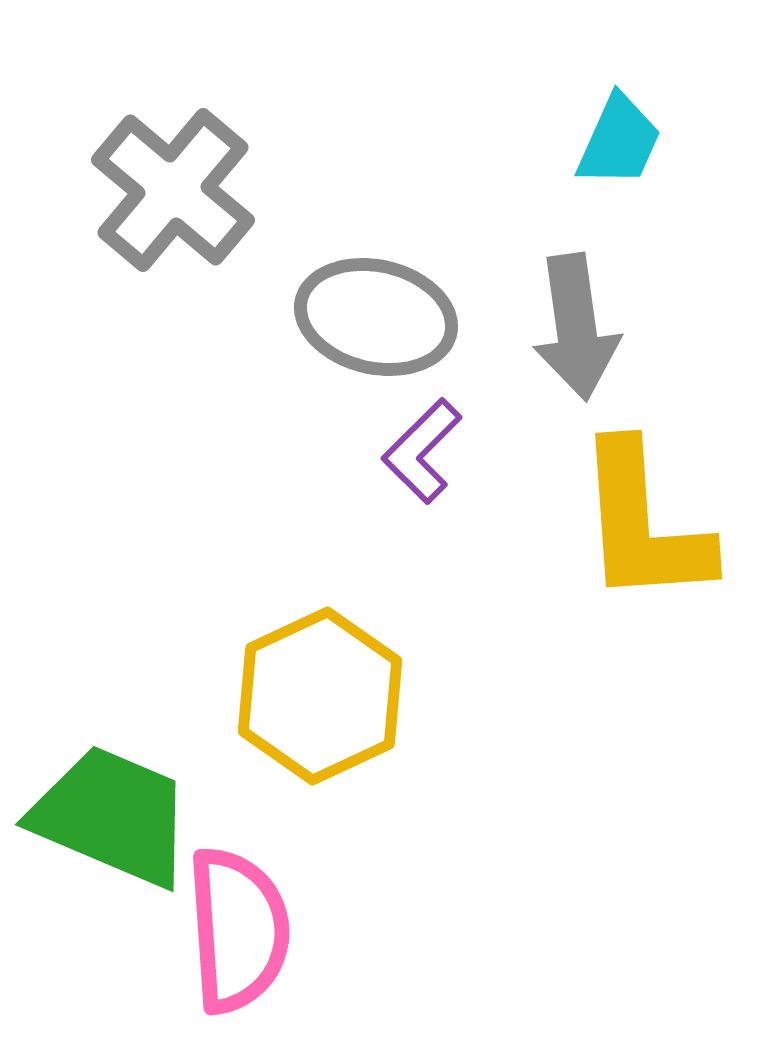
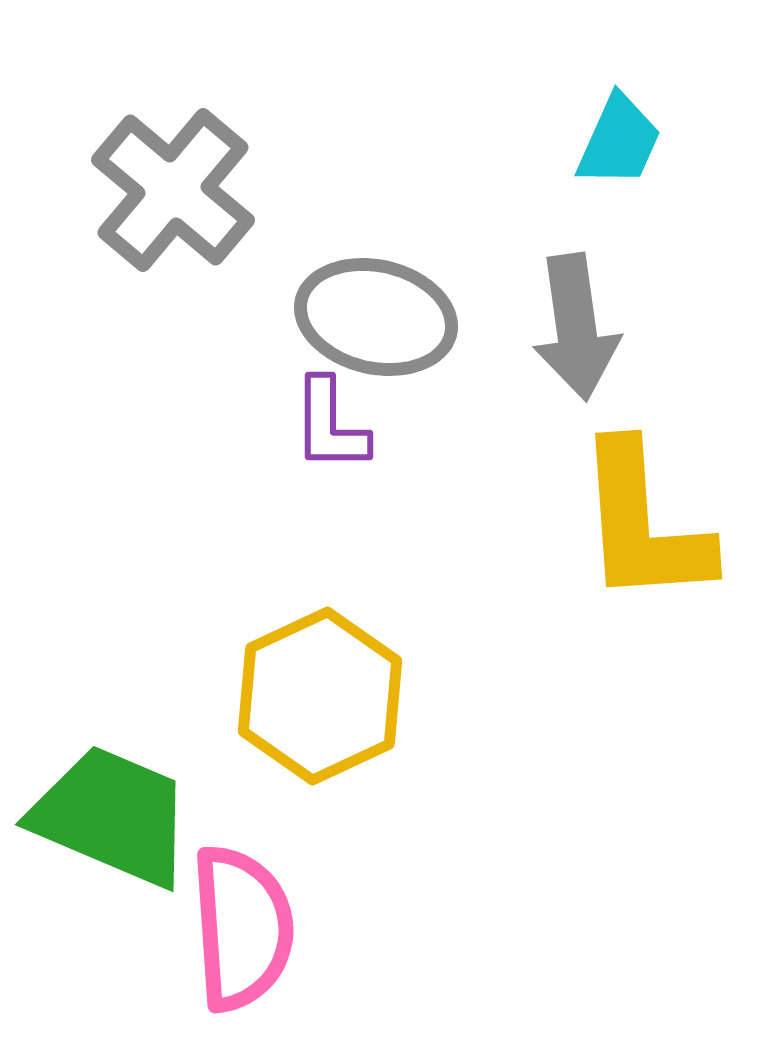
purple L-shape: moved 92 px left, 26 px up; rotated 45 degrees counterclockwise
pink semicircle: moved 4 px right, 2 px up
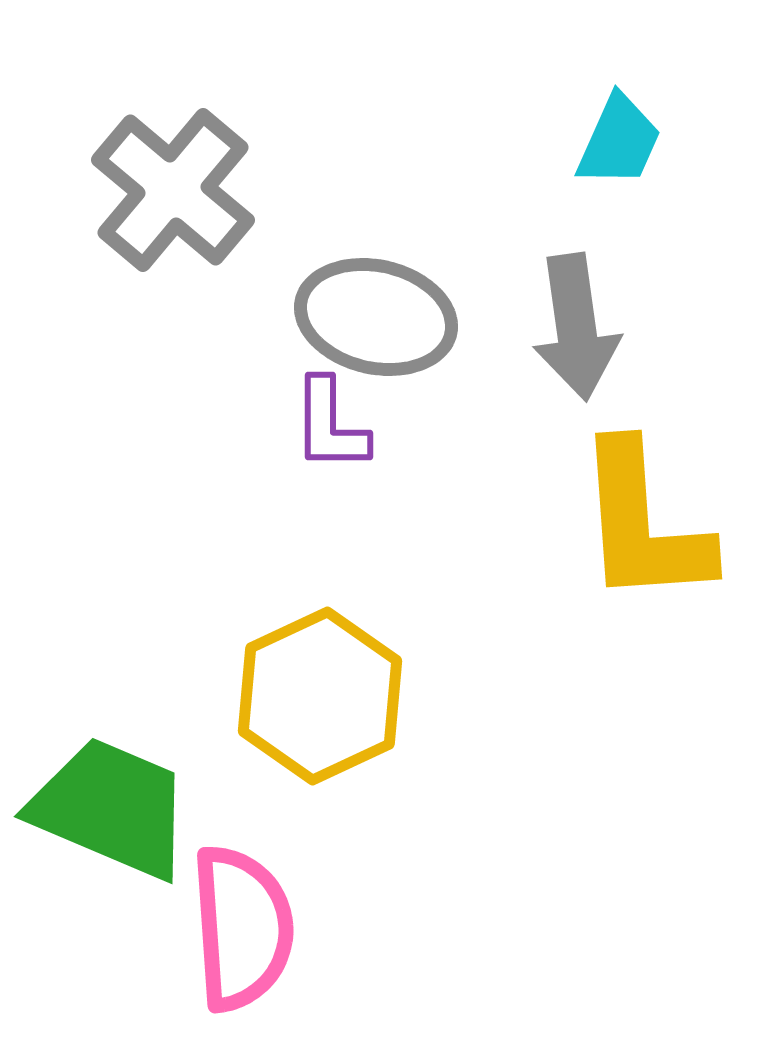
green trapezoid: moved 1 px left, 8 px up
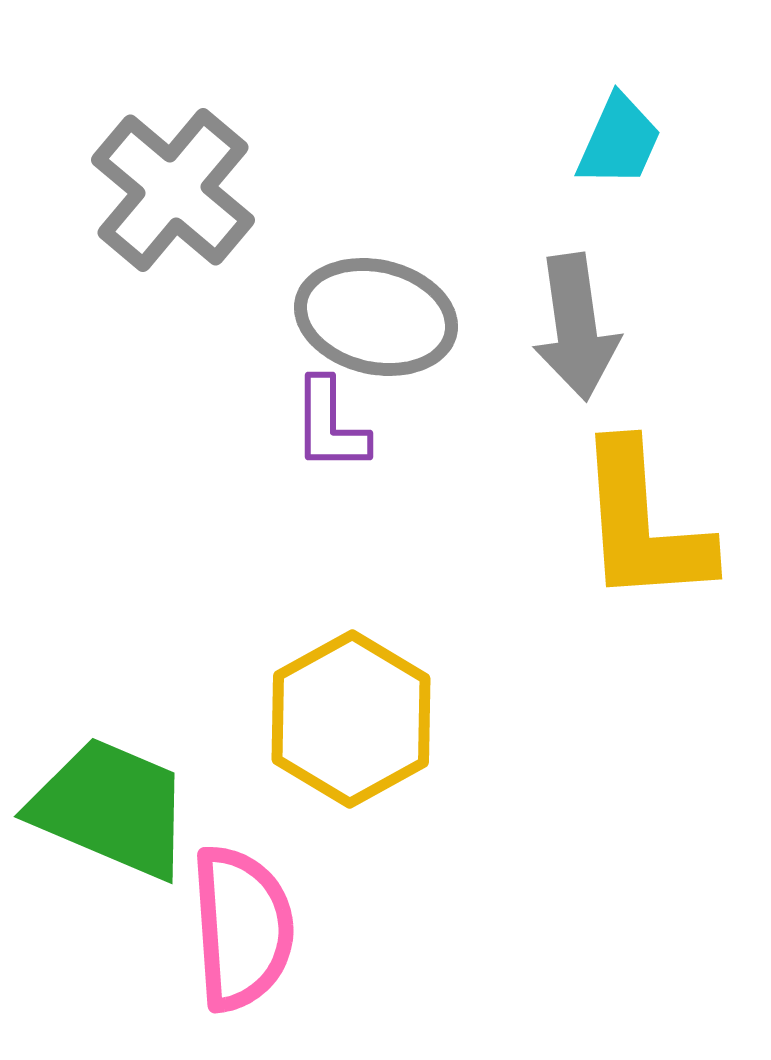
yellow hexagon: moved 31 px right, 23 px down; rotated 4 degrees counterclockwise
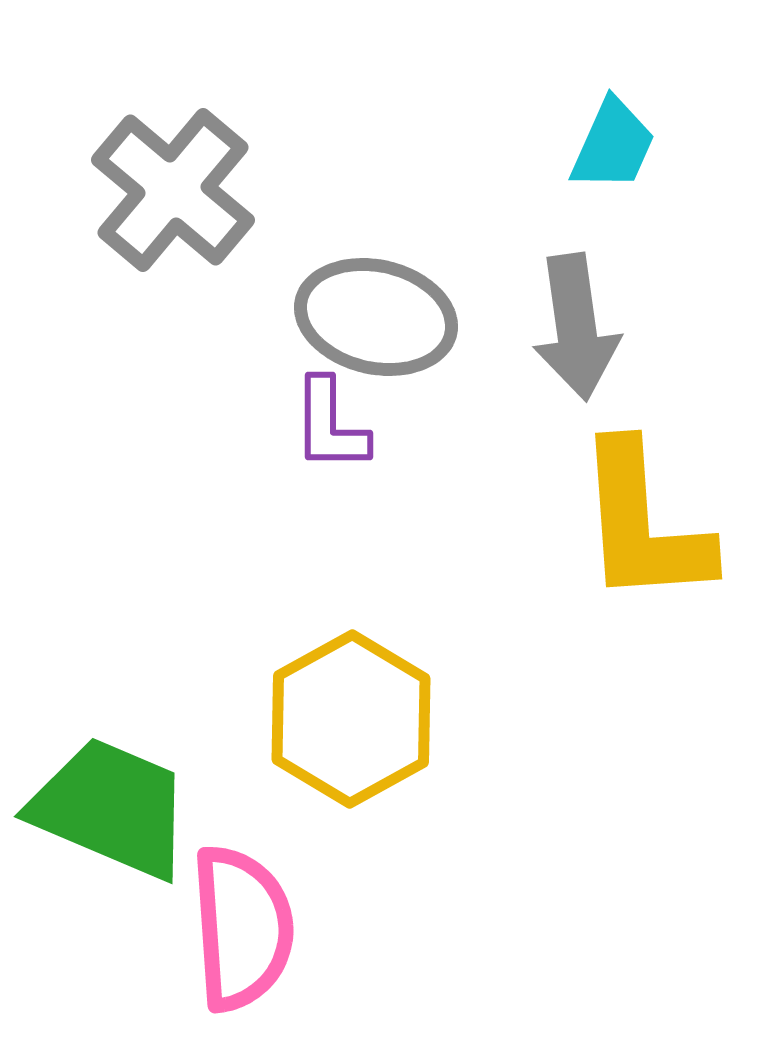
cyan trapezoid: moved 6 px left, 4 px down
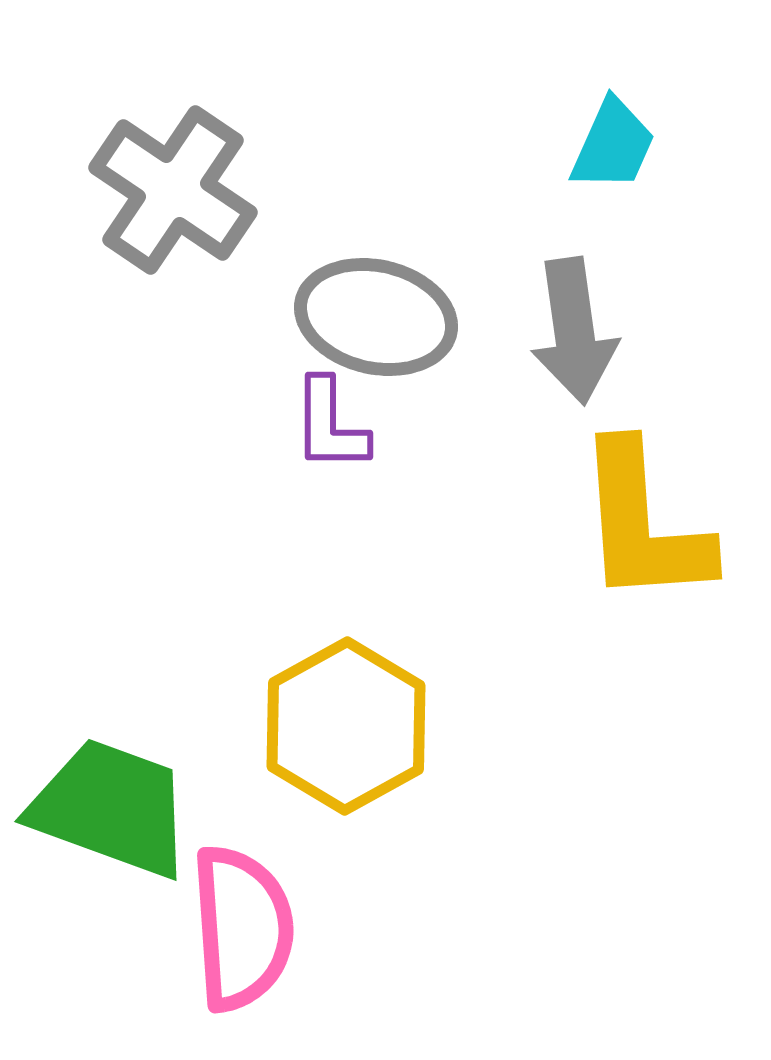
gray cross: rotated 6 degrees counterclockwise
gray arrow: moved 2 px left, 4 px down
yellow hexagon: moved 5 px left, 7 px down
green trapezoid: rotated 3 degrees counterclockwise
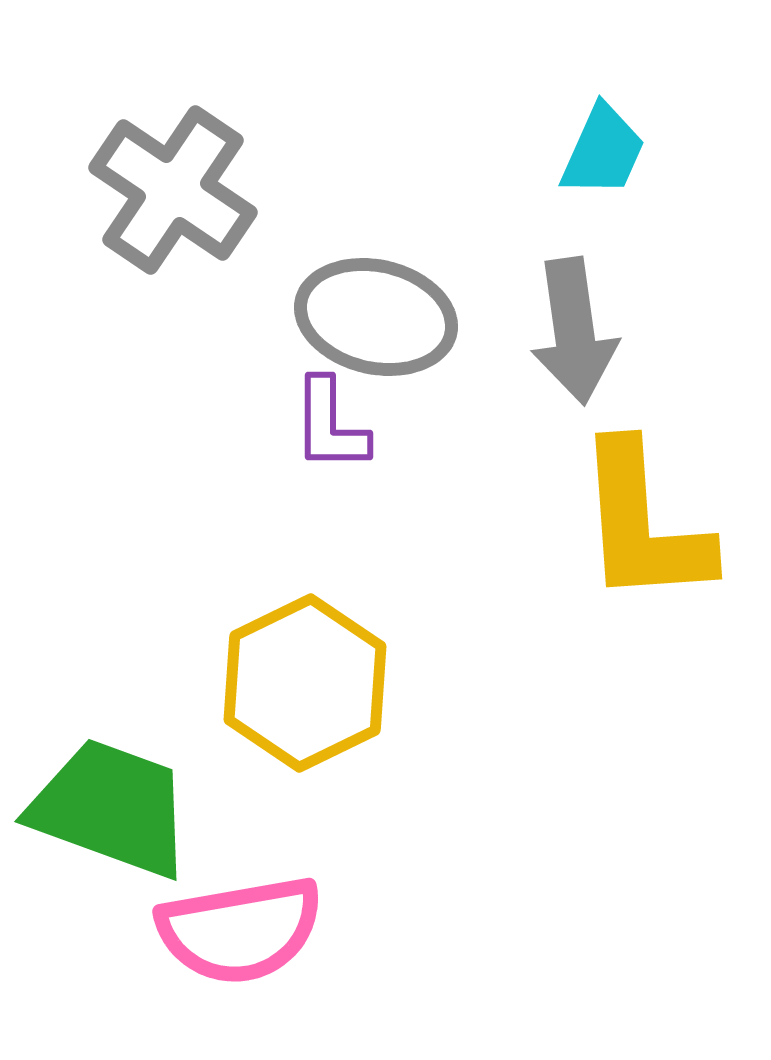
cyan trapezoid: moved 10 px left, 6 px down
yellow hexagon: moved 41 px left, 43 px up; rotated 3 degrees clockwise
pink semicircle: moved 2 px left, 2 px down; rotated 84 degrees clockwise
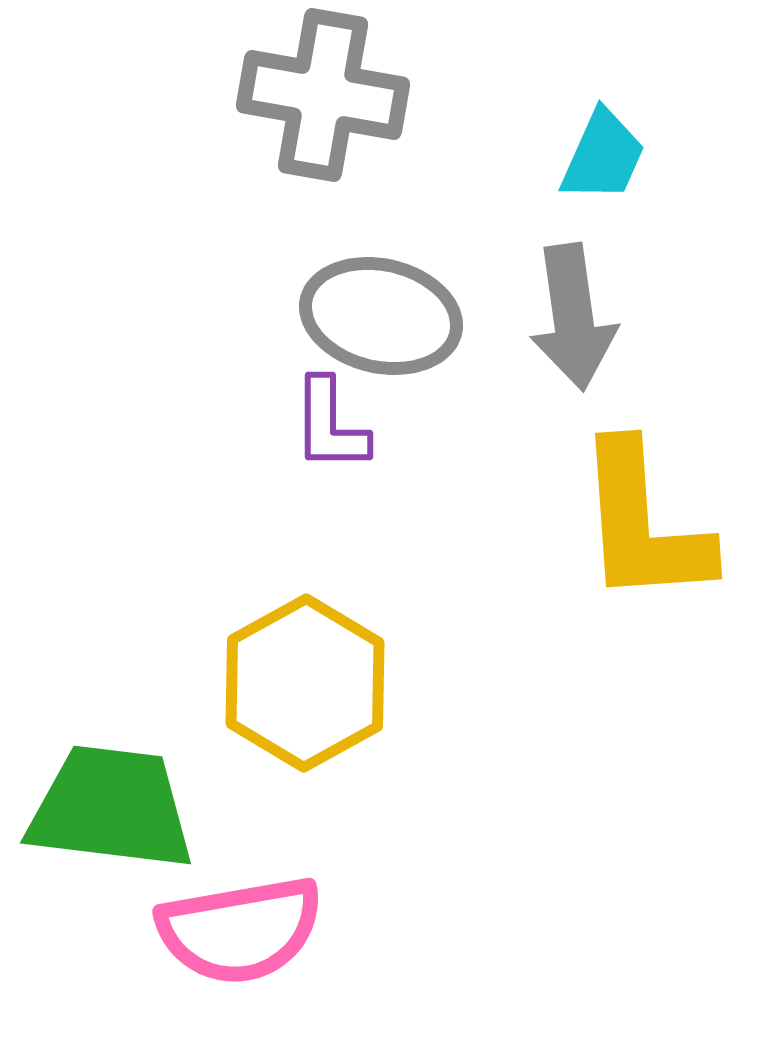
cyan trapezoid: moved 5 px down
gray cross: moved 150 px right, 95 px up; rotated 24 degrees counterclockwise
gray ellipse: moved 5 px right, 1 px up
gray arrow: moved 1 px left, 14 px up
yellow hexagon: rotated 3 degrees counterclockwise
green trapezoid: rotated 13 degrees counterclockwise
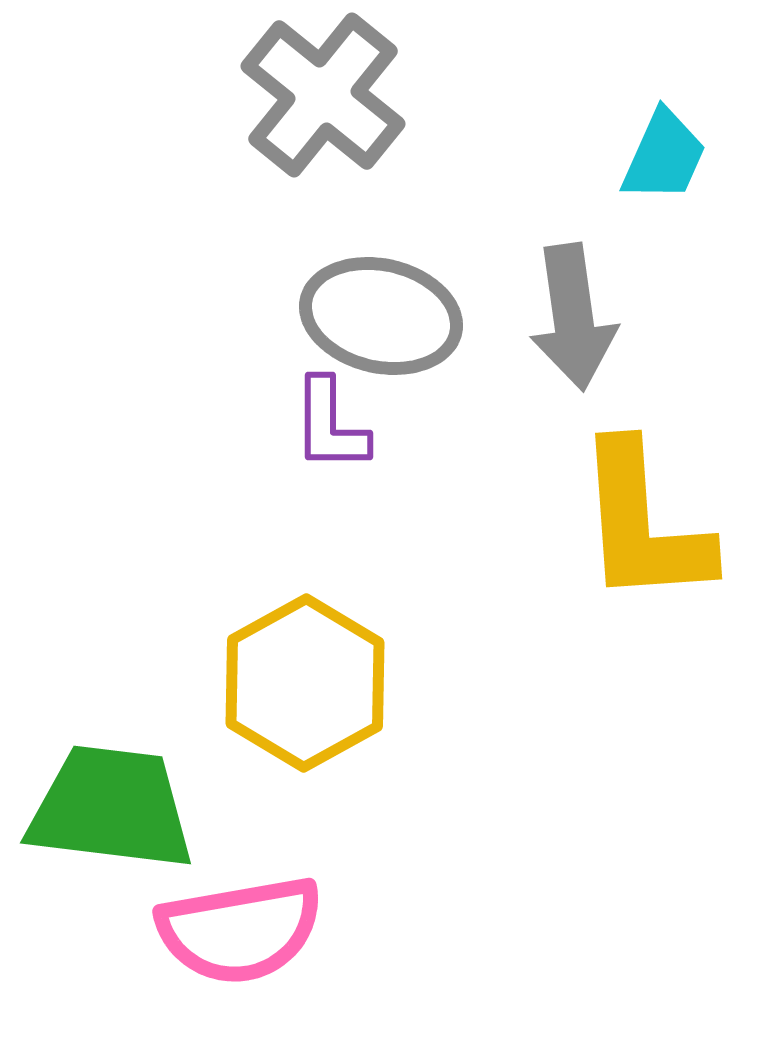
gray cross: rotated 29 degrees clockwise
cyan trapezoid: moved 61 px right
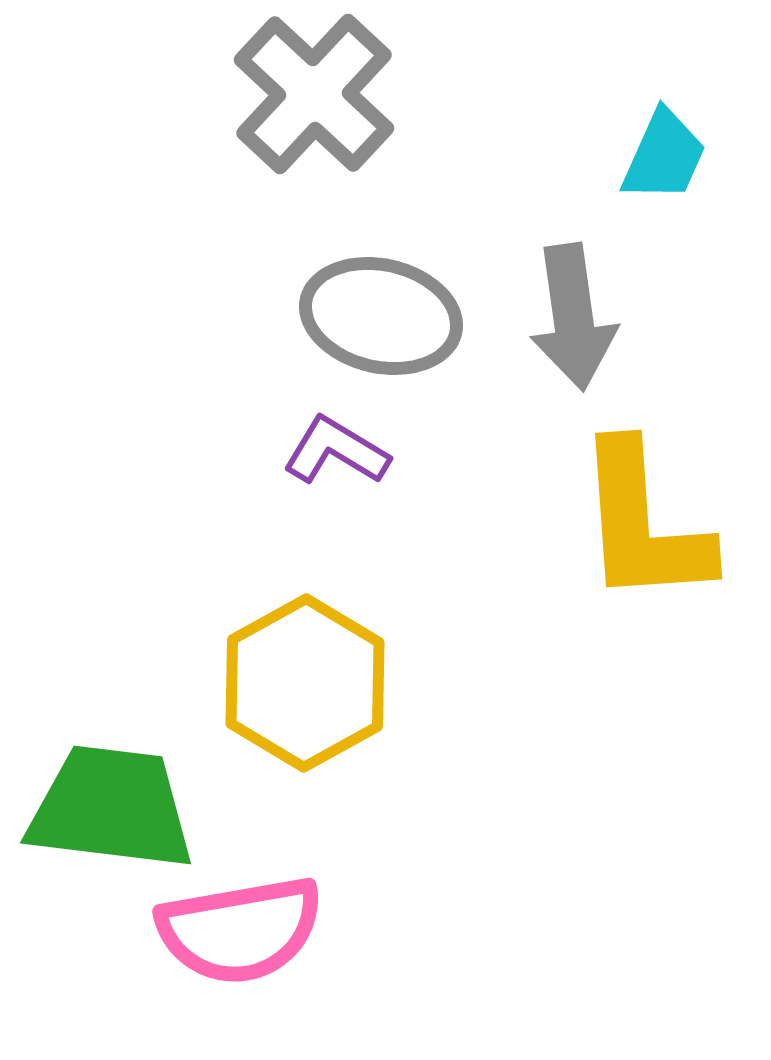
gray cross: moved 9 px left, 1 px up; rotated 4 degrees clockwise
purple L-shape: moved 6 px right, 26 px down; rotated 121 degrees clockwise
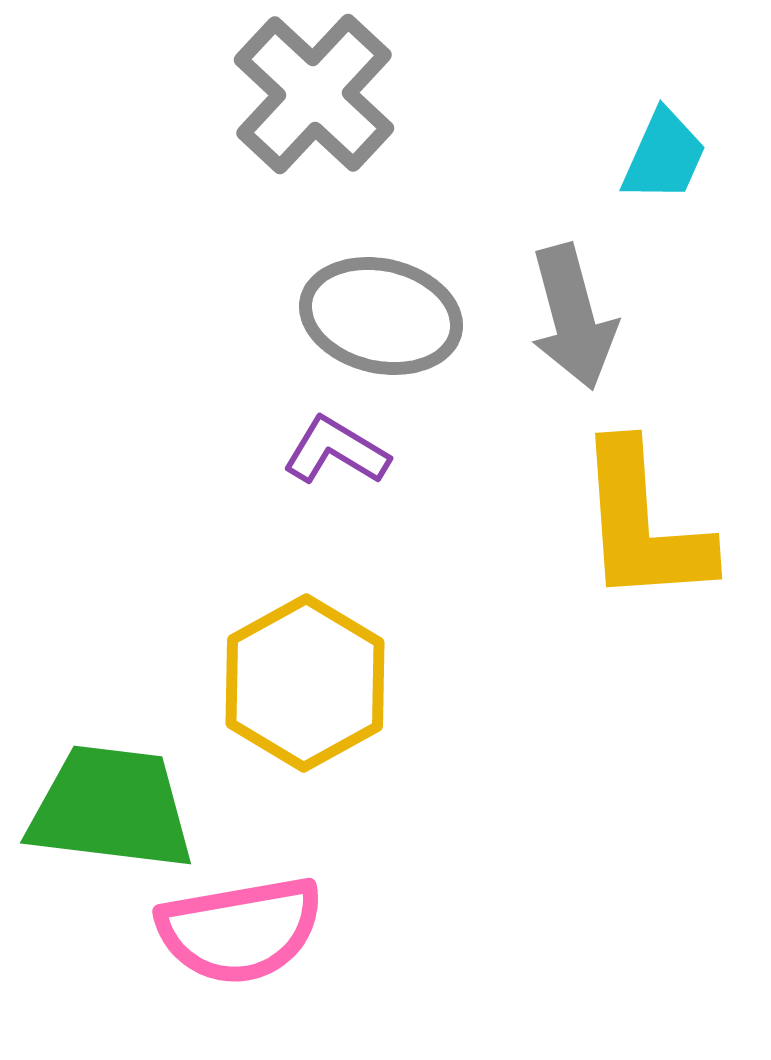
gray arrow: rotated 7 degrees counterclockwise
